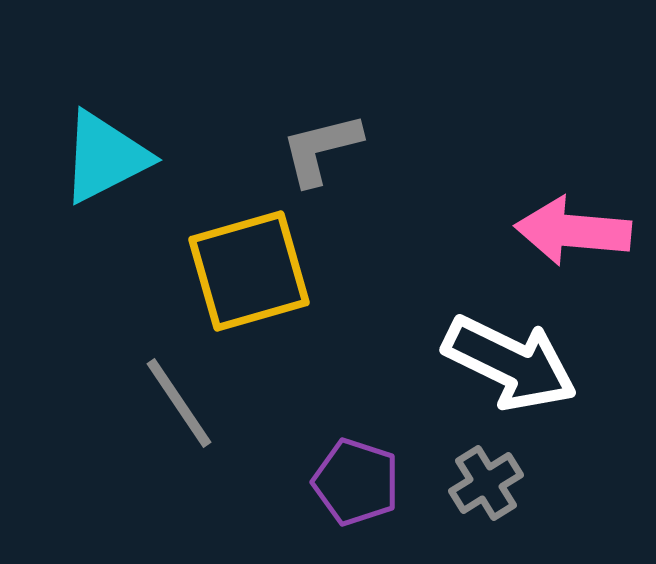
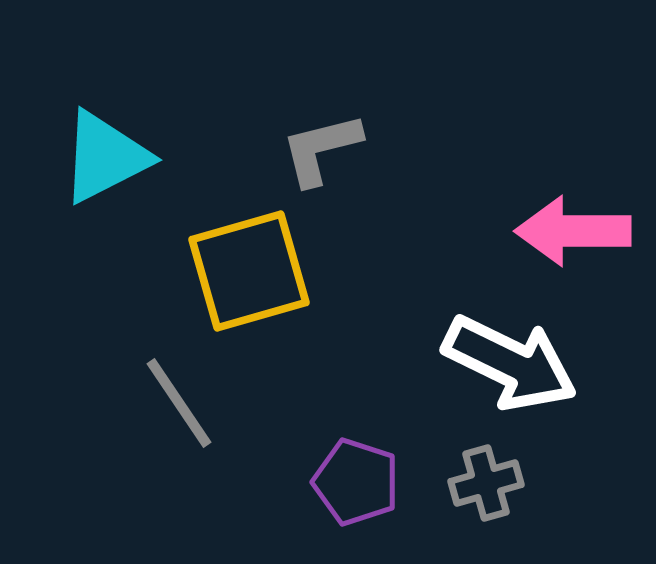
pink arrow: rotated 5 degrees counterclockwise
gray cross: rotated 16 degrees clockwise
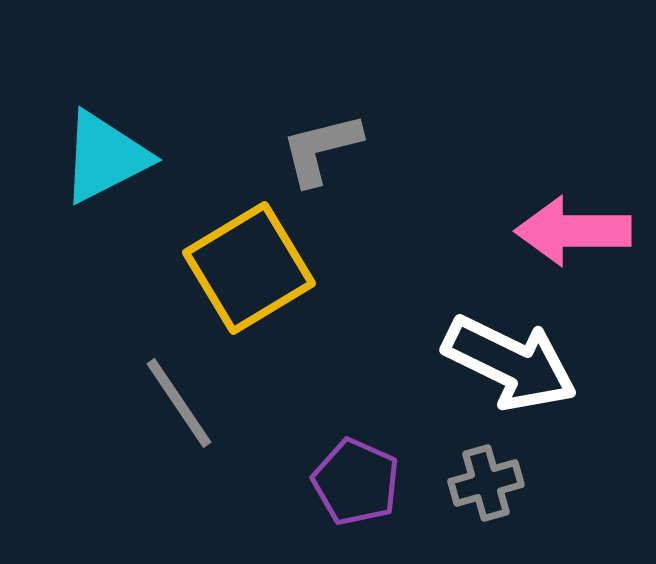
yellow square: moved 3 px up; rotated 15 degrees counterclockwise
purple pentagon: rotated 6 degrees clockwise
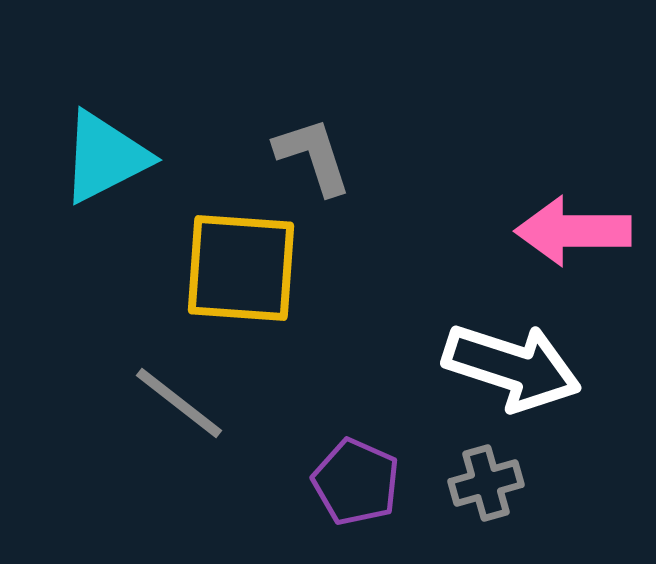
gray L-shape: moved 8 px left, 7 px down; rotated 86 degrees clockwise
yellow square: moved 8 px left; rotated 35 degrees clockwise
white arrow: moved 2 px right, 4 px down; rotated 8 degrees counterclockwise
gray line: rotated 18 degrees counterclockwise
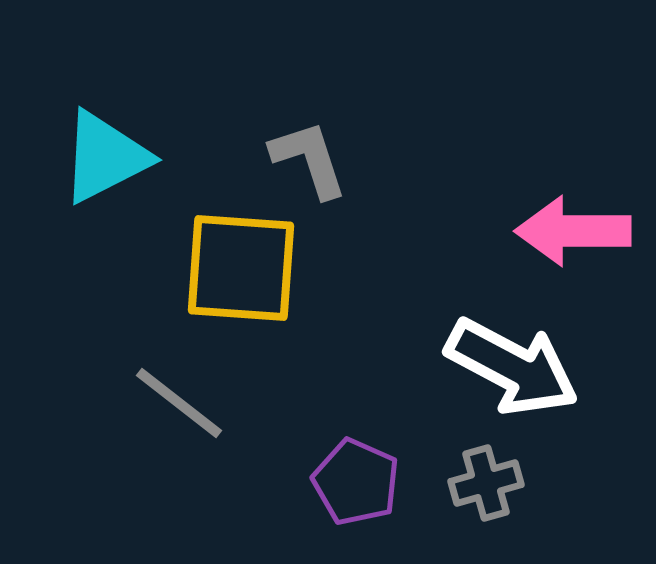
gray L-shape: moved 4 px left, 3 px down
white arrow: rotated 10 degrees clockwise
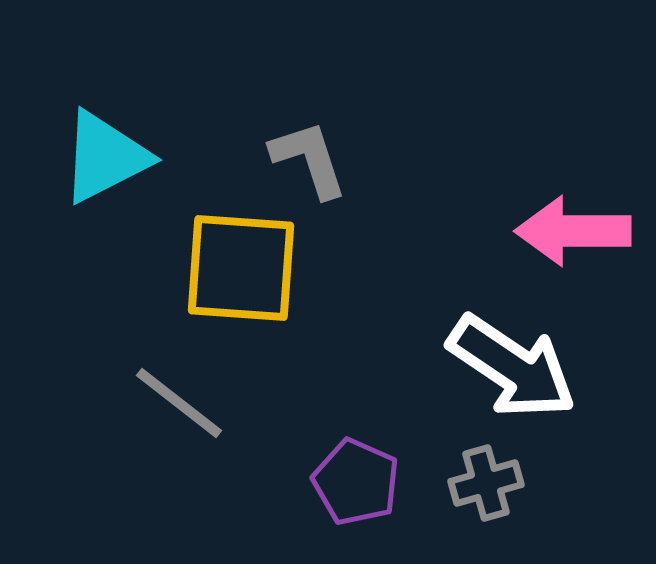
white arrow: rotated 6 degrees clockwise
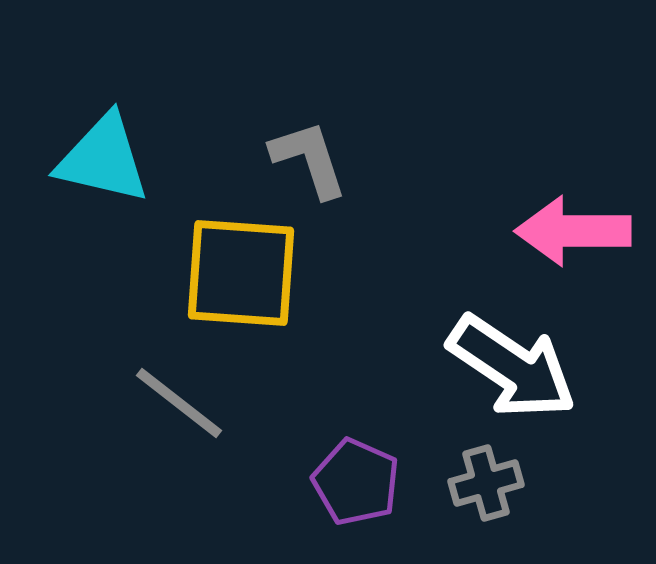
cyan triangle: moved 2 px left, 2 px down; rotated 40 degrees clockwise
yellow square: moved 5 px down
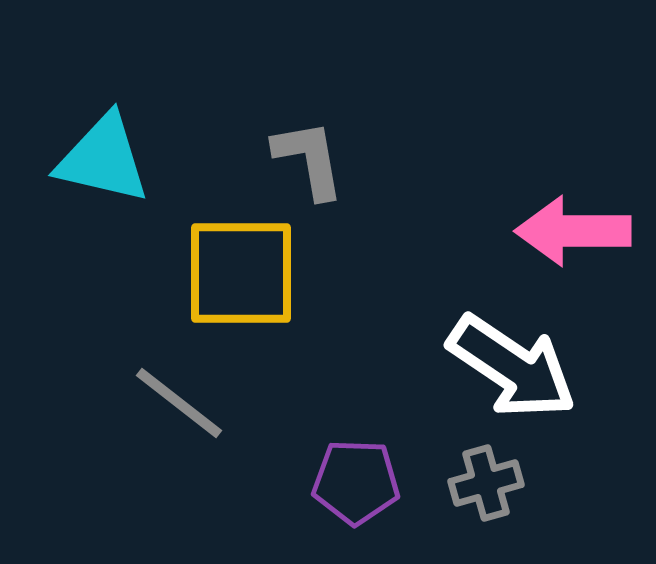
gray L-shape: rotated 8 degrees clockwise
yellow square: rotated 4 degrees counterclockwise
purple pentagon: rotated 22 degrees counterclockwise
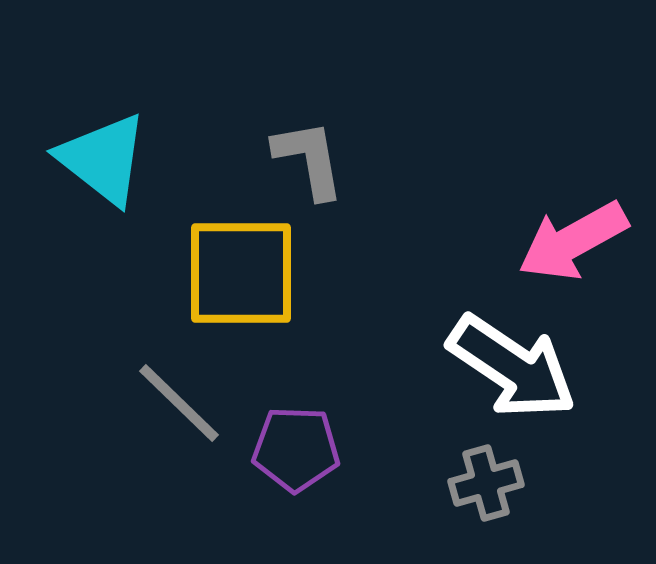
cyan triangle: rotated 25 degrees clockwise
pink arrow: moved 10 px down; rotated 29 degrees counterclockwise
gray line: rotated 6 degrees clockwise
purple pentagon: moved 60 px left, 33 px up
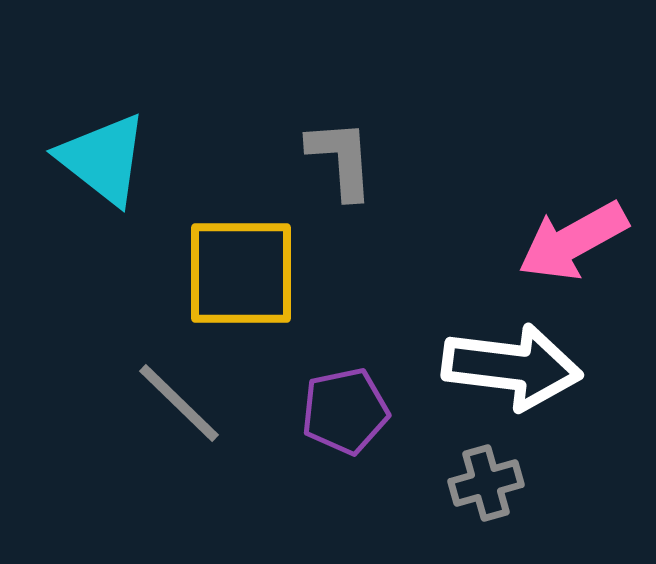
gray L-shape: moved 32 px right; rotated 6 degrees clockwise
white arrow: rotated 27 degrees counterclockwise
purple pentagon: moved 49 px right, 38 px up; rotated 14 degrees counterclockwise
